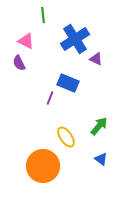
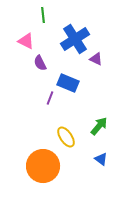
purple semicircle: moved 21 px right
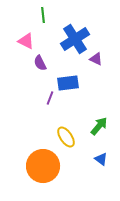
blue rectangle: rotated 30 degrees counterclockwise
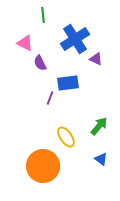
pink triangle: moved 1 px left, 2 px down
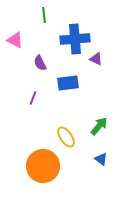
green line: moved 1 px right
blue cross: rotated 28 degrees clockwise
pink triangle: moved 10 px left, 3 px up
purple line: moved 17 px left
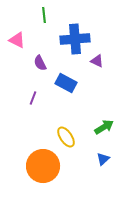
pink triangle: moved 2 px right
purple triangle: moved 1 px right, 2 px down
blue rectangle: moved 2 px left; rotated 35 degrees clockwise
green arrow: moved 5 px right, 1 px down; rotated 18 degrees clockwise
blue triangle: moved 2 px right; rotated 40 degrees clockwise
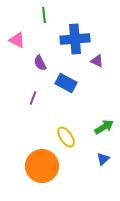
orange circle: moved 1 px left
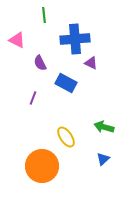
purple triangle: moved 6 px left, 2 px down
green arrow: rotated 132 degrees counterclockwise
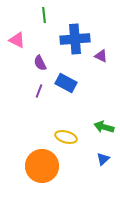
purple triangle: moved 10 px right, 7 px up
purple line: moved 6 px right, 7 px up
yellow ellipse: rotated 40 degrees counterclockwise
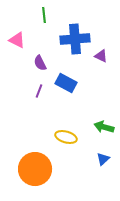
orange circle: moved 7 px left, 3 px down
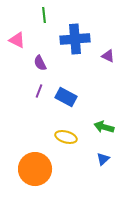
purple triangle: moved 7 px right
blue rectangle: moved 14 px down
